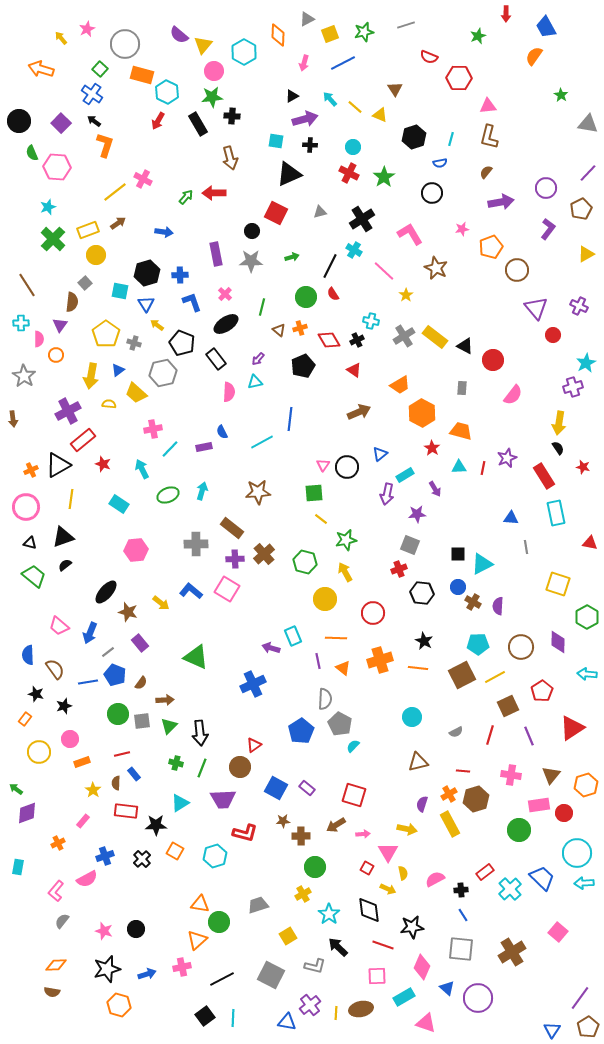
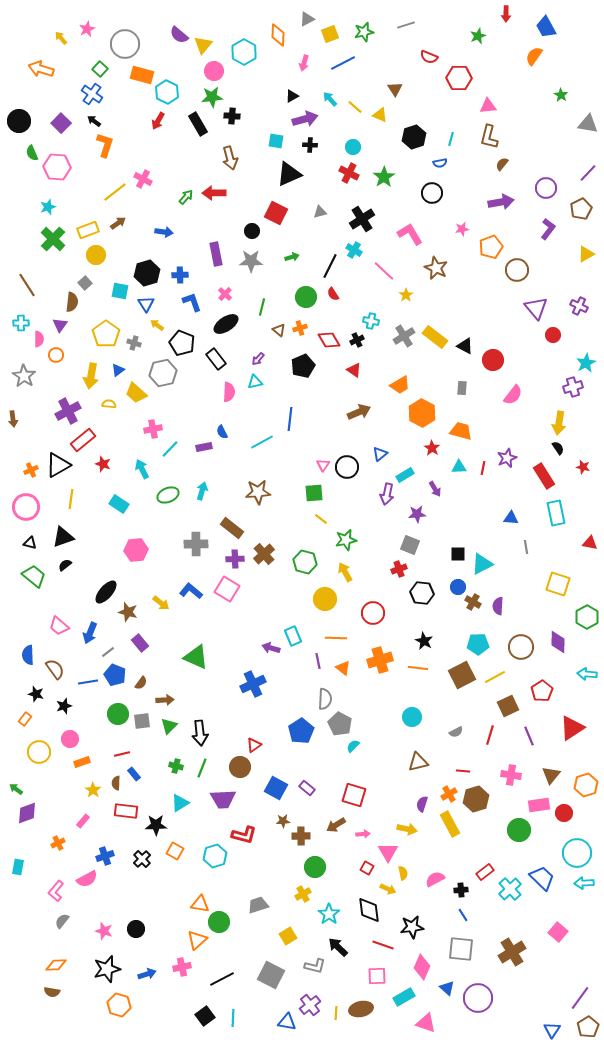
brown semicircle at (486, 172): moved 16 px right, 8 px up
green cross at (176, 763): moved 3 px down
red L-shape at (245, 833): moved 1 px left, 2 px down
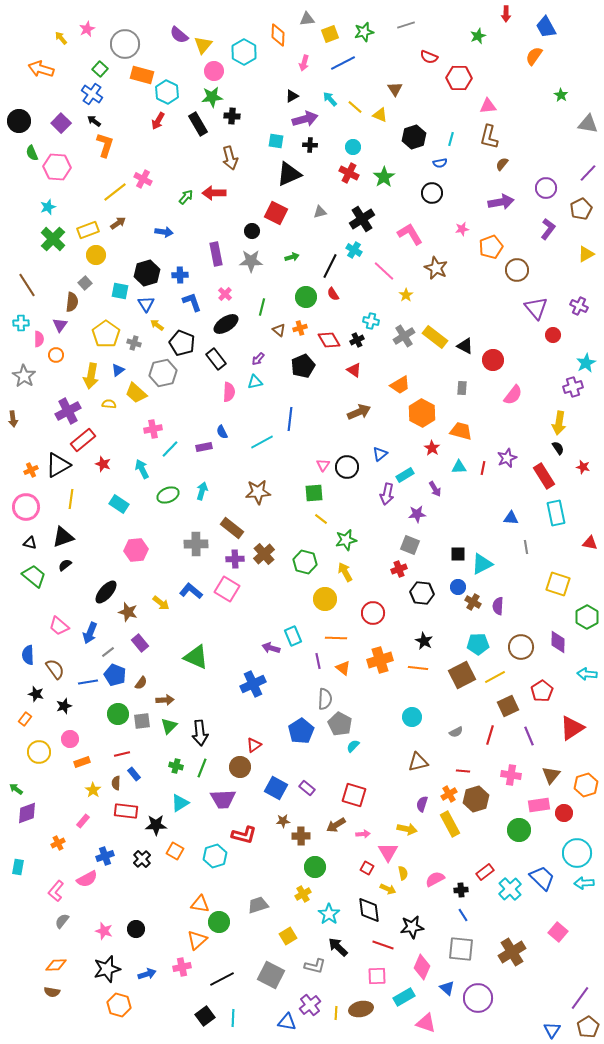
gray triangle at (307, 19): rotated 21 degrees clockwise
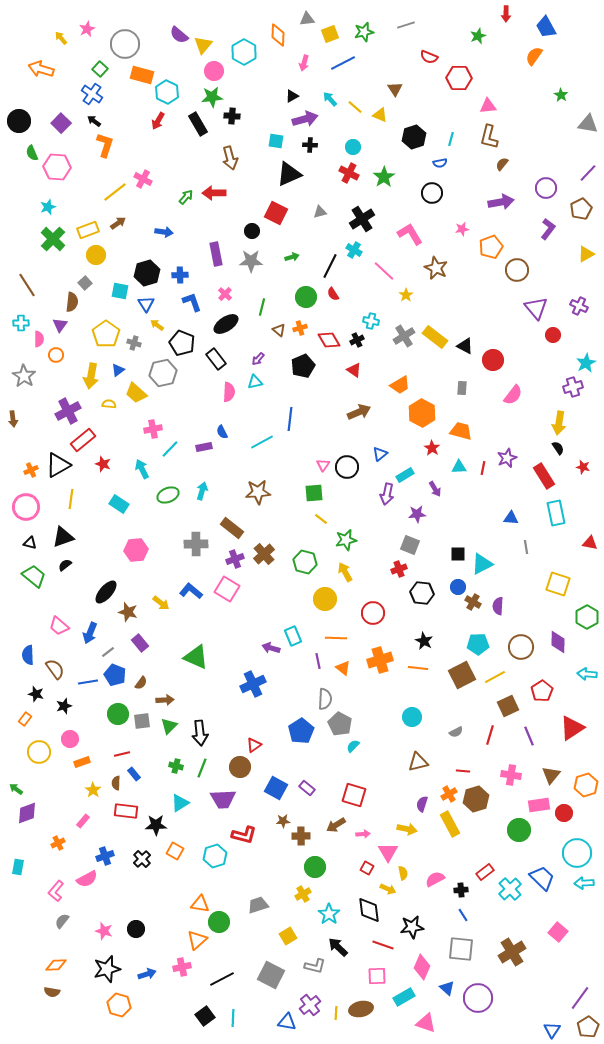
purple cross at (235, 559): rotated 18 degrees counterclockwise
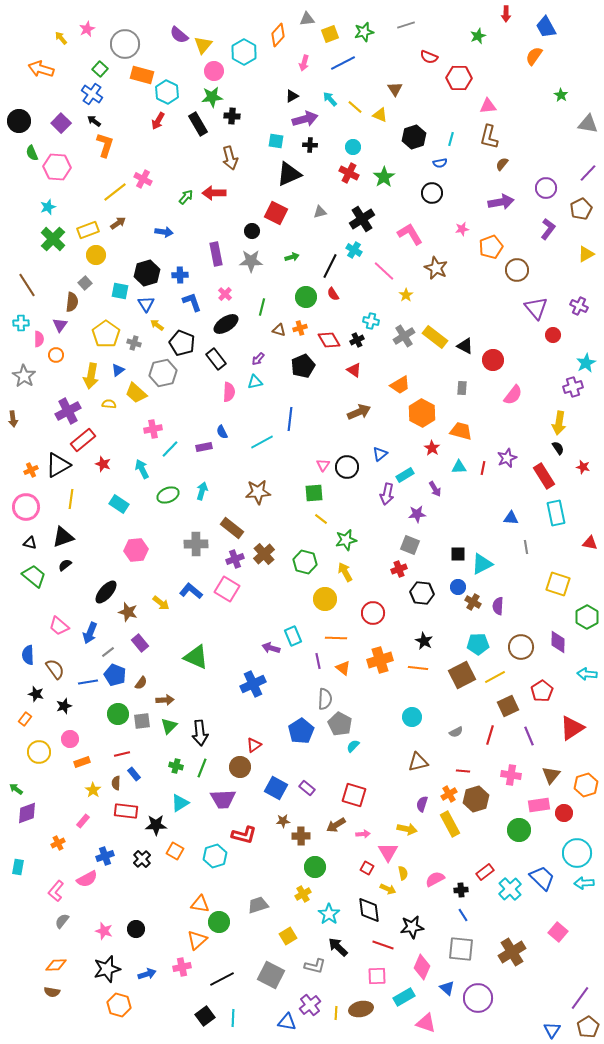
orange diamond at (278, 35): rotated 40 degrees clockwise
brown triangle at (279, 330): rotated 24 degrees counterclockwise
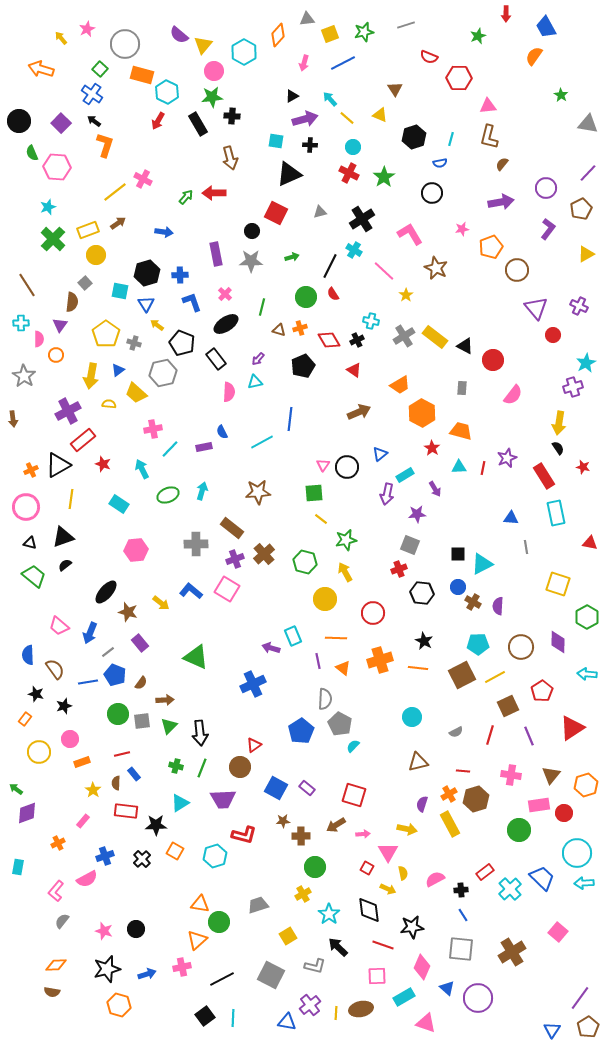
yellow line at (355, 107): moved 8 px left, 11 px down
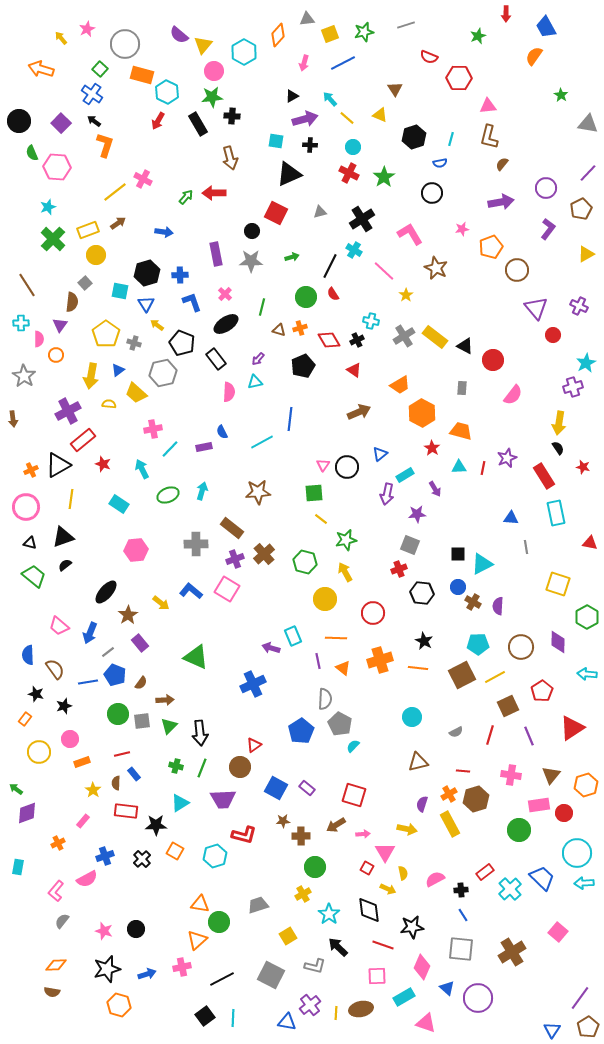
brown star at (128, 612): moved 3 px down; rotated 24 degrees clockwise
pink triangle at (388, 852): moved 3 px left
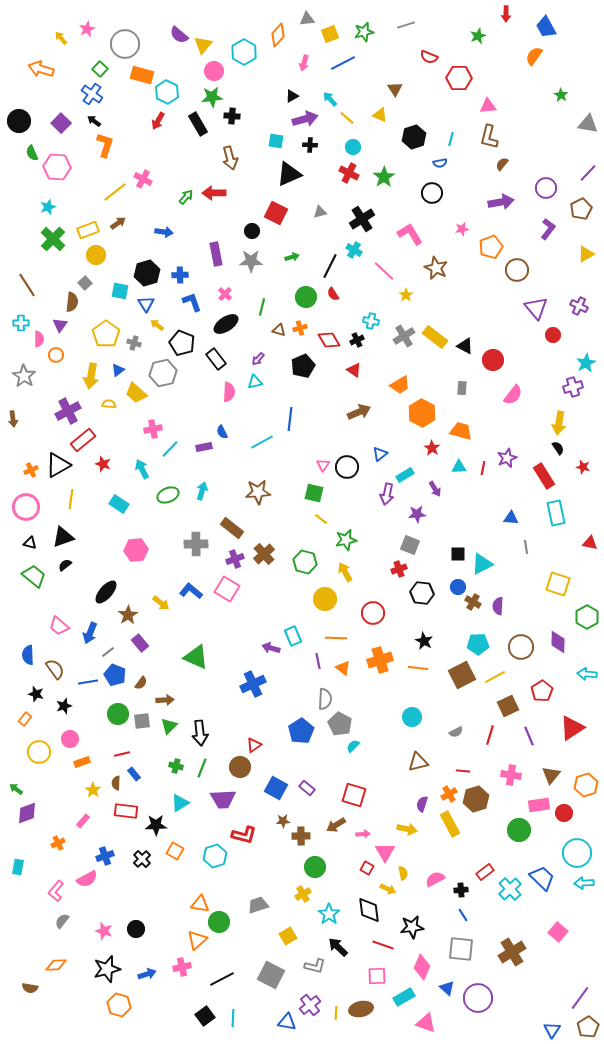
green square at (314, 493): rotated 18 degrees clockwise
brown semicircle at (52, 992): moved 22 px left, 4 px up
